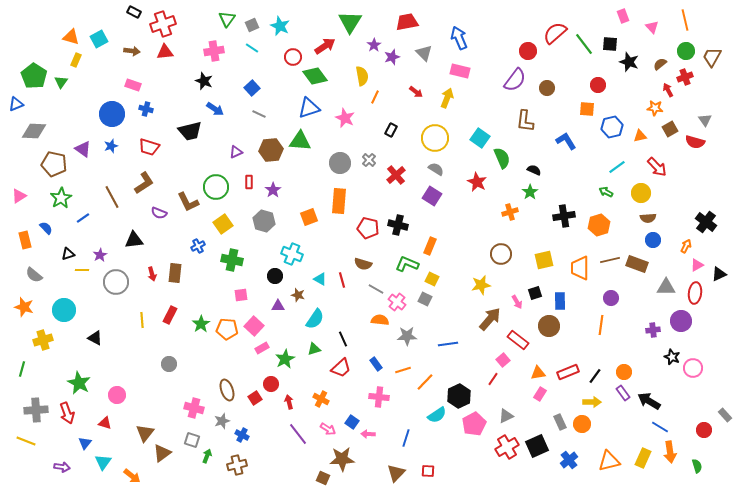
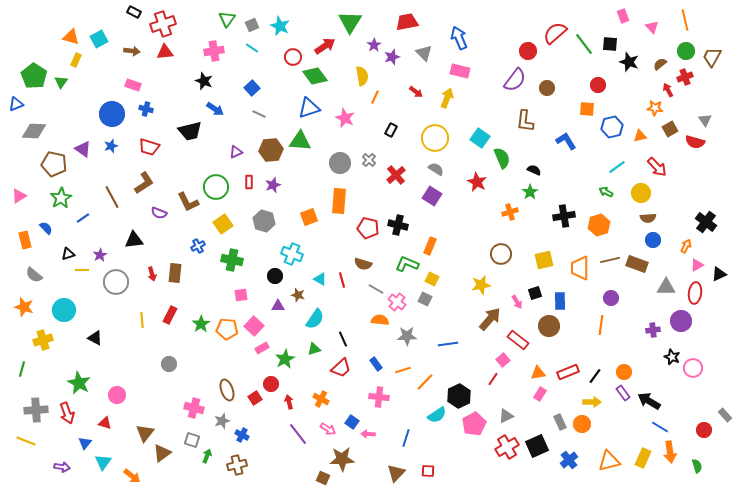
purple star at (273, 190): moved 5 px up; rotated 14 degrees clockwise
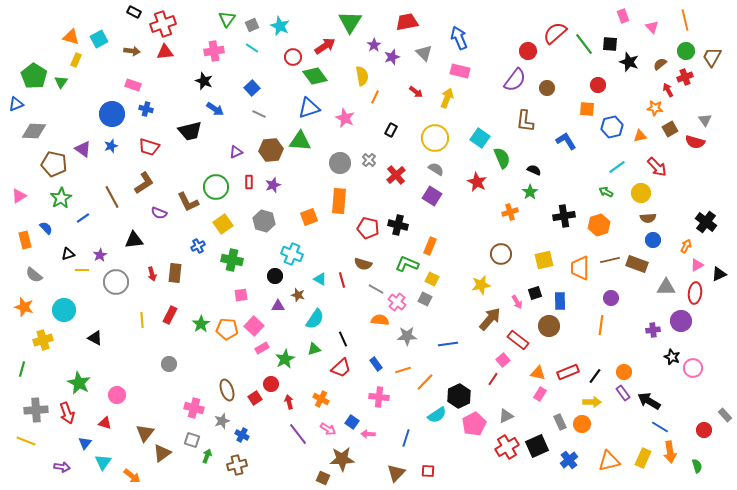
orange triangle at (538, 373): rotated 21 degrees clockwise
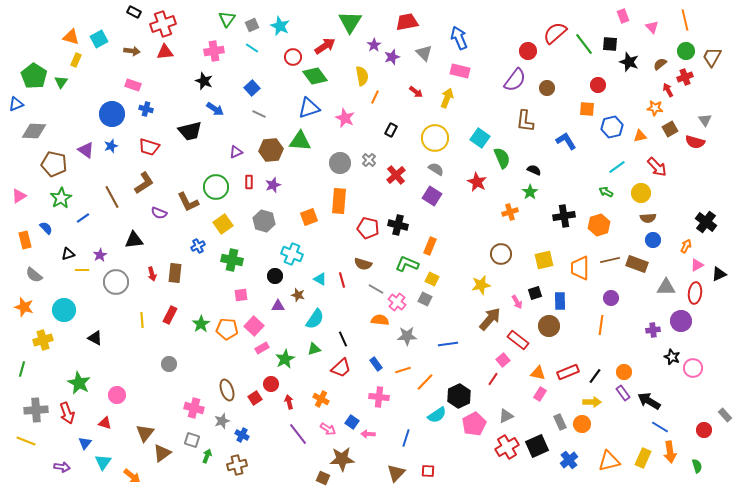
purple triangle at (83, 149): moved 3 px right, 1 px down
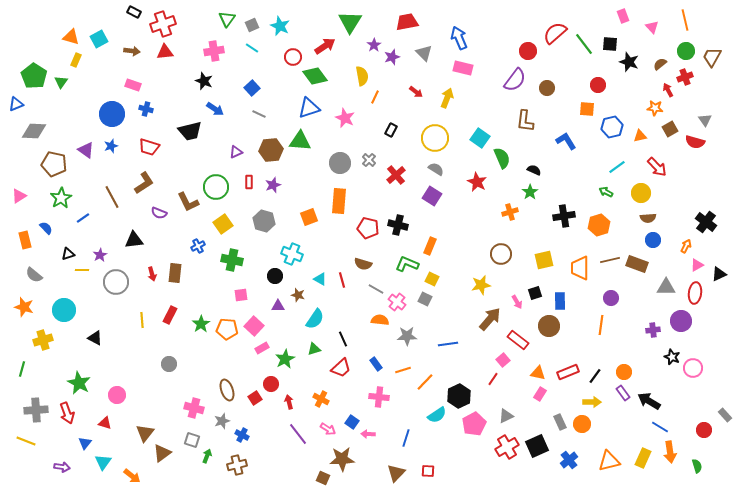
pink rectangle at (460, 71): moved 3 px right, 3 px up
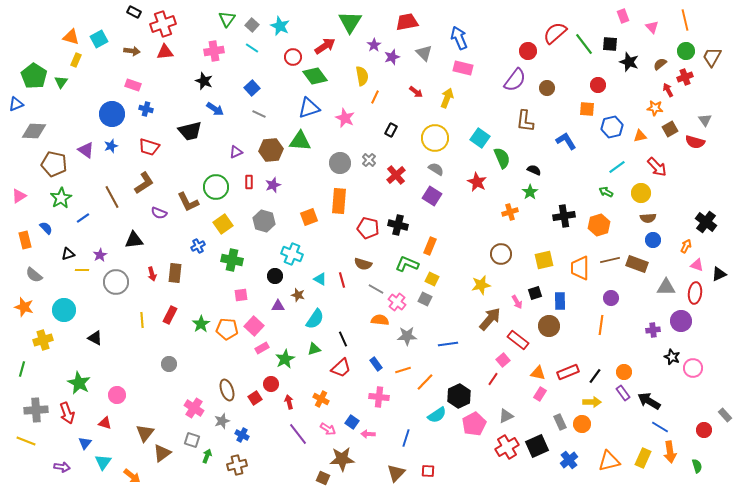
gray square at (252, 25): rotated 24 degrees counterclockwise
pink triangle at (697, 265): rotated 48 degrees clockwise
pink cross at (194, 408): rotated 18 degrees clockwise
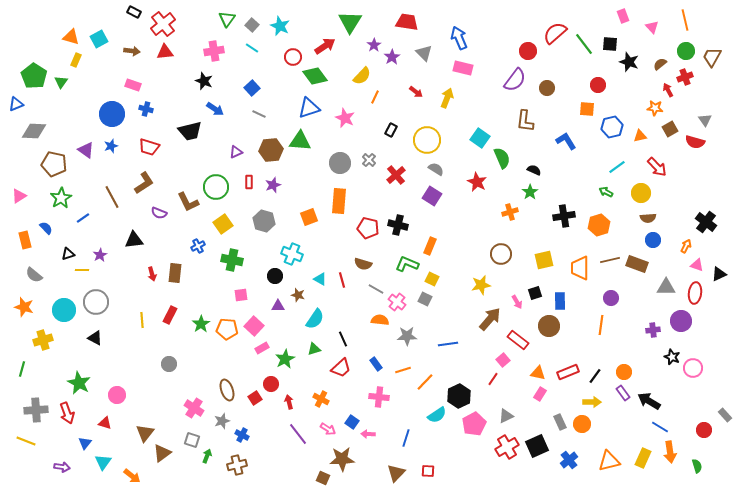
red trapezoid at (407, 22): rotated 20 degrees clockwise
red cross at (163, 24): rotated 20 degrees counterclockwise
purple star at (392, 57): rotated 14 degrees counterclockwise
yellow semicircle at (362, 76): rotated 54 degrees clockwise
yellow circle at (435, 138): moved 8 px left, 2 px down
gray circle at (116, 282): moved 20 px left, 20 px down
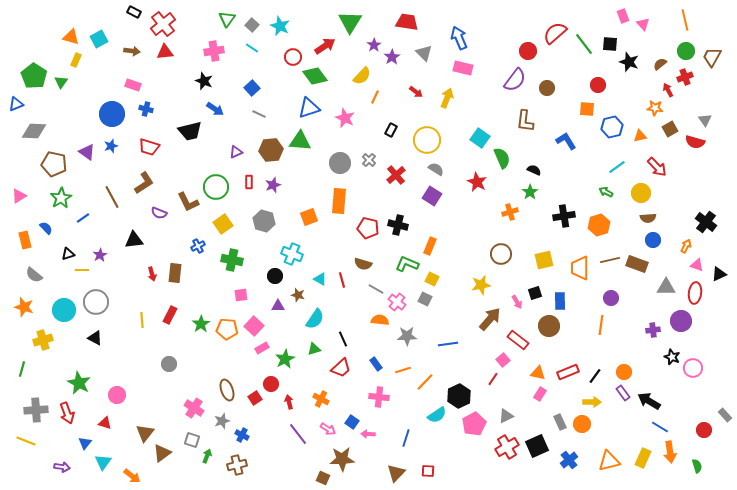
pink triangle at (652, 27): moved 9 px left, 3 px up
purple triangle at (86, 150): moved 1 px right, 2 px down
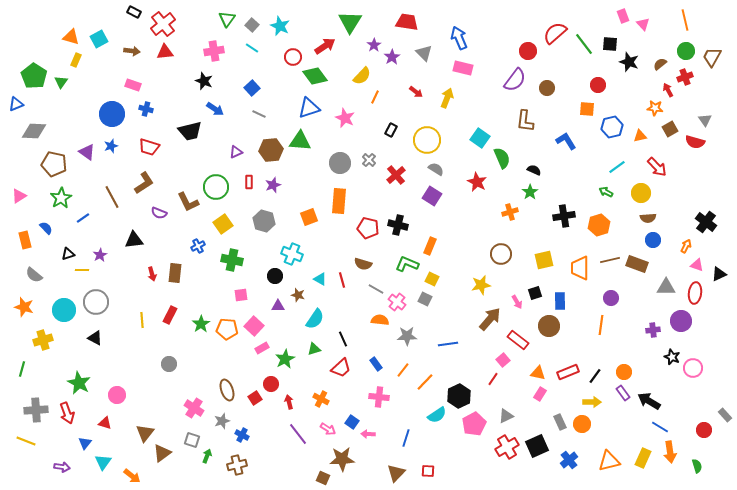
orange line at (403, 370): rotated 35 degrees counterclockwise
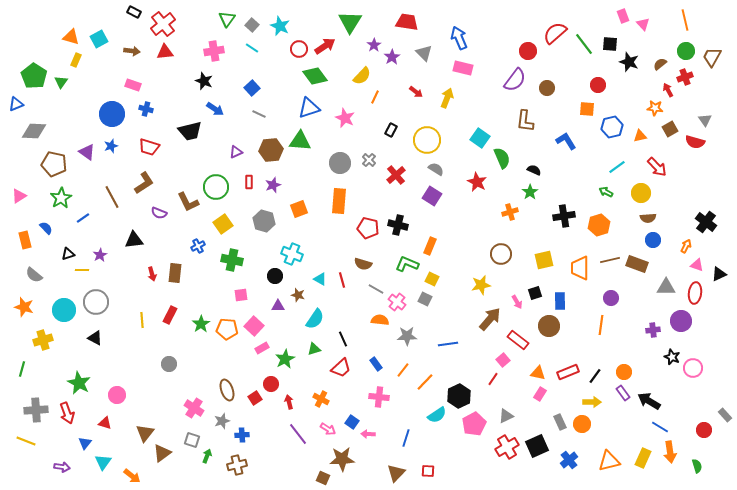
red circle at (293, 57): moved 6 px right, 8 px up
orange square at (309, 217): moved 10 px left, 8 px up
blue cross at (242, 435): rotated 32 degrees counterclockwise
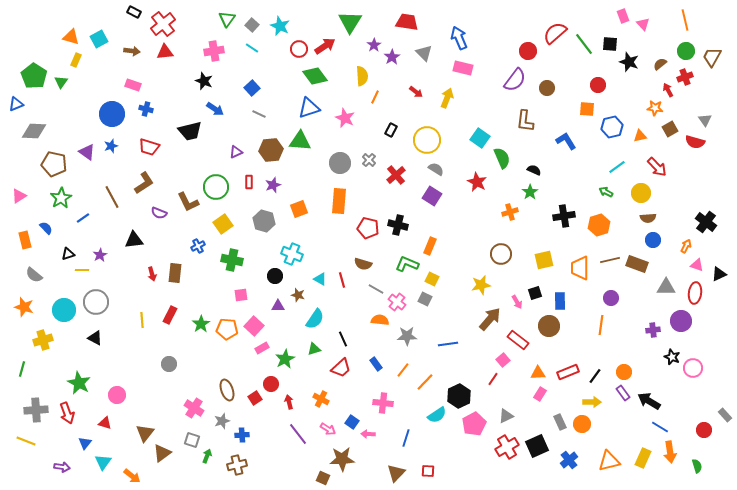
yellow semicircle at (362, 76): rotated 48 degrees counterclockwise
orange triangle at (538, 373): rotated 14 degrees counterclockwise
pink cross at (379, 397): moved 4 px right, 6 px down
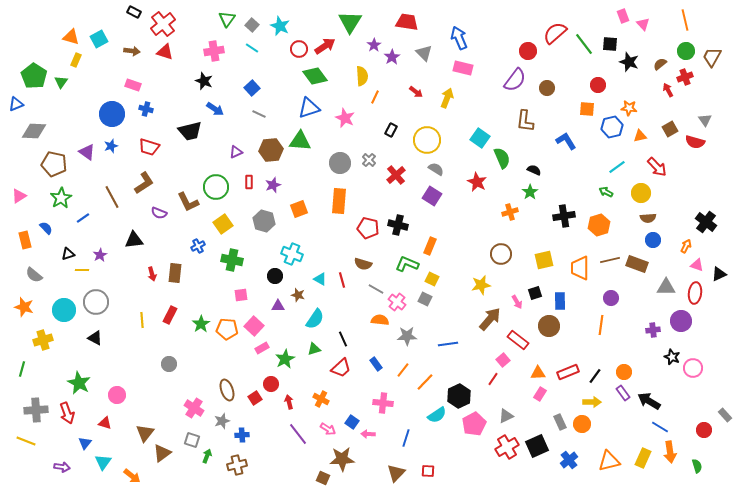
red triangle at (165, 52): rotated 24 degrees clockwise
orange star at (655, 108): moved 26 px left
